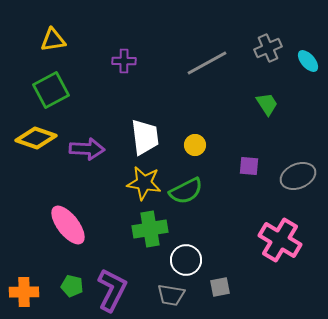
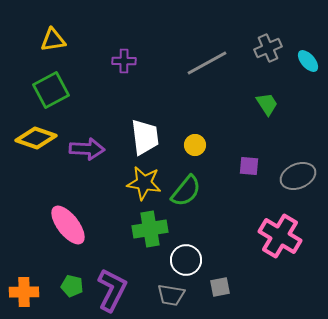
green semicircle: rotated 24 degrees counterclockwise
pink cross: moved 4 px up
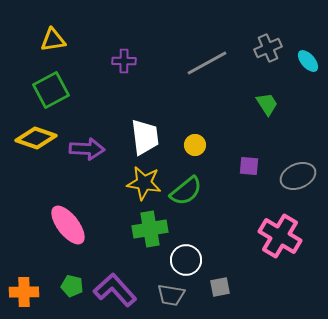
green semicircle: rotated 12 degrees clockwise
purple L-shape: moved 3 px right; rotated 69 degrees counterclockwise
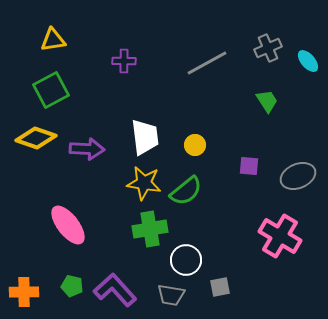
green trapezoid: moved 3 px up
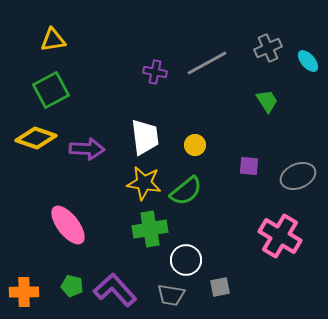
purple cross: moved 31 px right, 11 px down; rotated 10 degrees clockwise
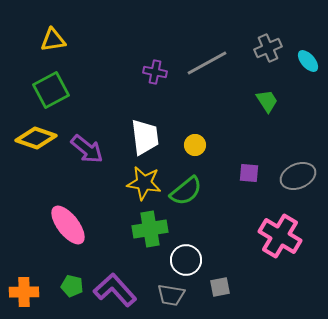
purple arrow: rotated 36 degrees clockwise
purple square: moved 7 px down
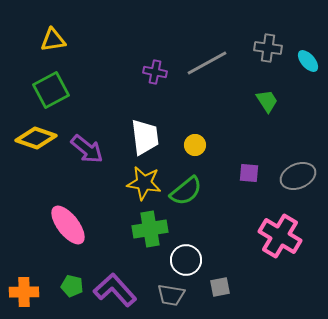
gray cross: rotated 32 degrees clockwise
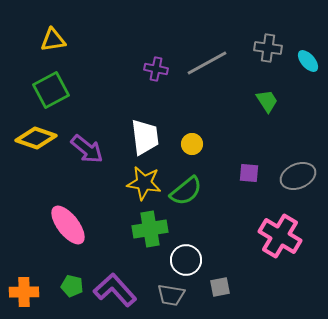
purple cross: moved 1 px right, 3 px up
yellow circle: moved 3 px left, 1 px up
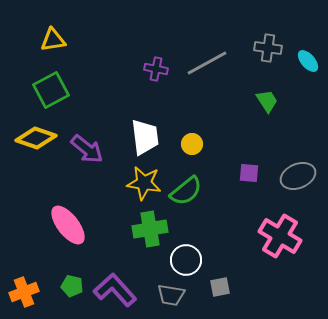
orange cross: rotated 20 degrees counterclockwise
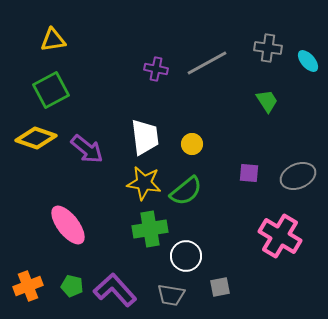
white circle: moved 4 px up
orange cross: moved 4 px right, 6 px up
